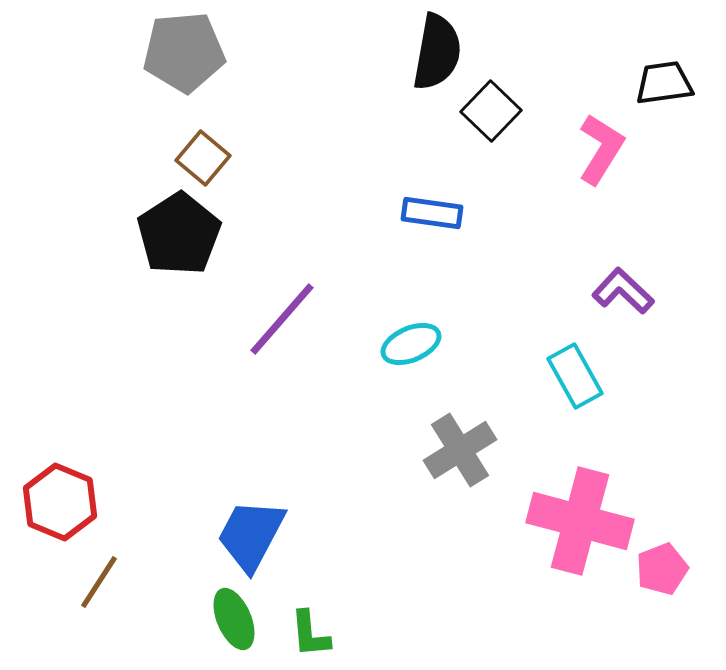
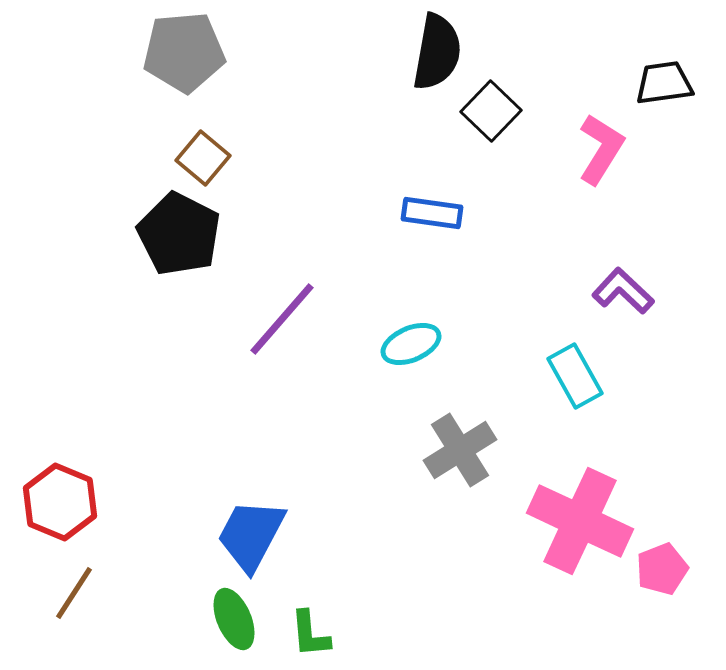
black pentagon: rotated 12 degrees counterclockwise
pink cross: rotated 10 degrees clockwise
brown line: moved 25 px left, 11 px down
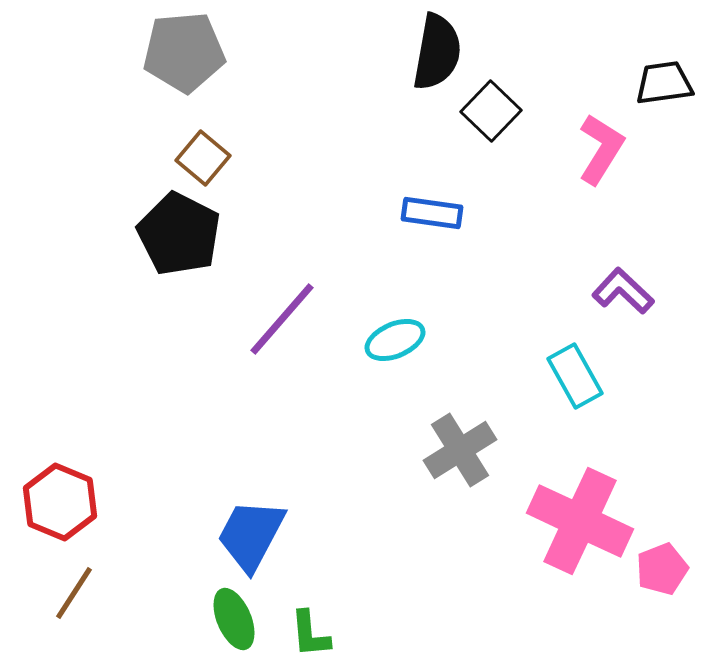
cyan ellipse: moved 16 px left, 4 px up
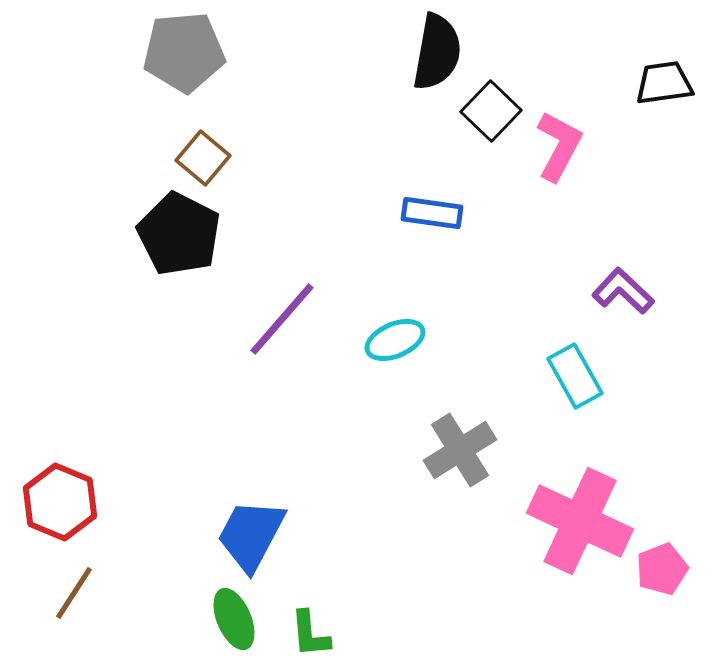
pink L-shape: moved 42 px left, 3 px up; rotated 4 degrees counterclockwise
